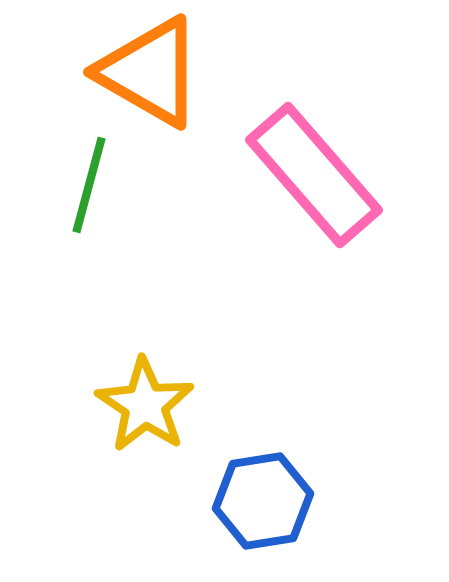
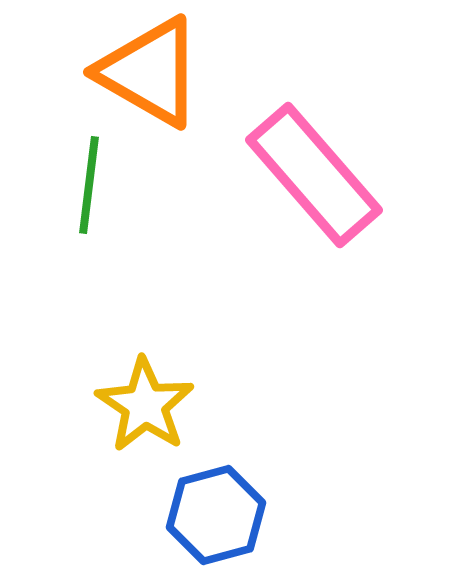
green line: rotated 8 degrees counterclockwise
blue hexagon: moved 47 px left, 14 px down; rotated 6 degrees counterclockwise
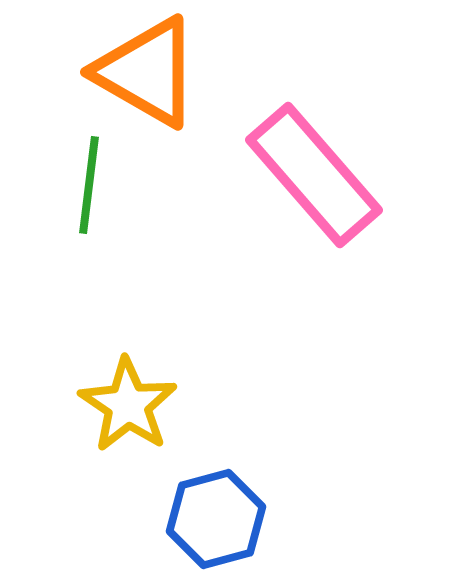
orange triangle: moved 3 px left
yellow star: moved 17 px left
blue hexagon: moved 4 px down
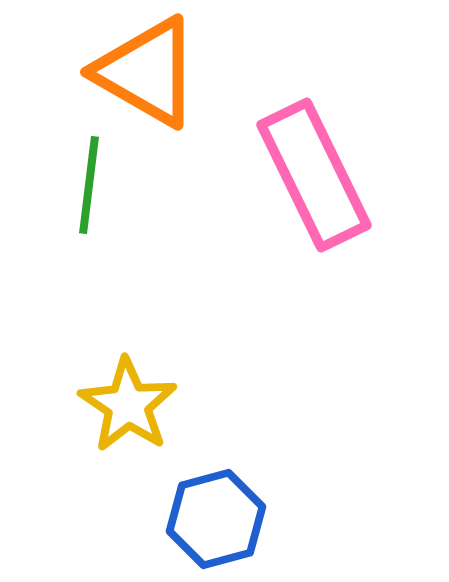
pink rectangle: rotated 15 degrees clockwise
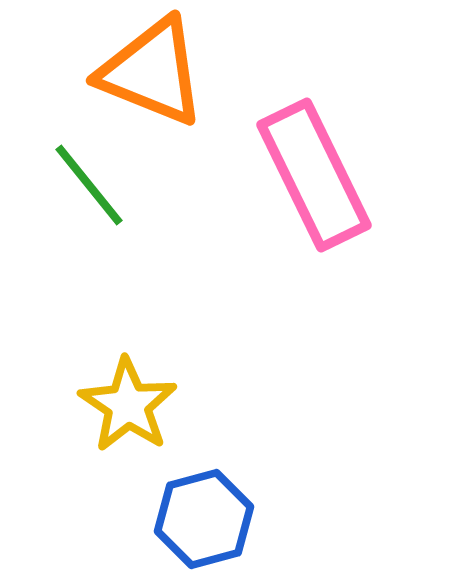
orange triangle: moved 5 px right; rotated 8 degrees counterclockwise
green line: rotated 46 degrees counterclockwise
blue hexagon: moved 12 px left
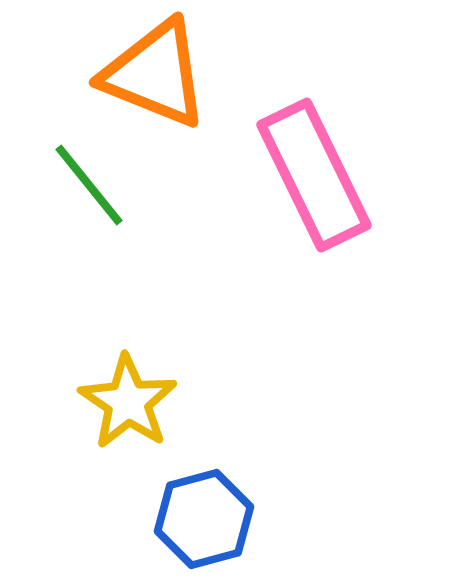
orange triangle: moved 3 px right, 2 px down
yellow star: moved 3 px up
